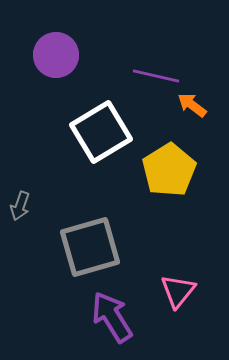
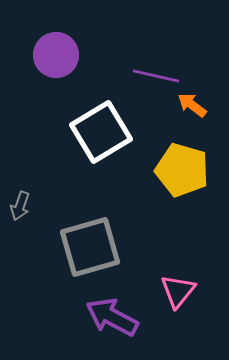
yellow pentagon: moved 13 px right; rotated 24 degrees counterclockwise
purple arrow: rotated 30 degrees counterclockwise
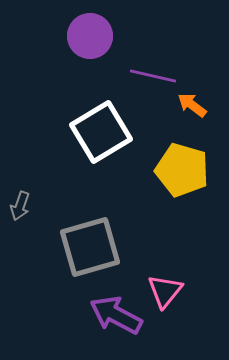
purple circle: moved 34 px right, 19 px up
purple line: moved 3 px left
pink triangle: moved 13 px left
purple arrow: moved 4 px right, 2 px up
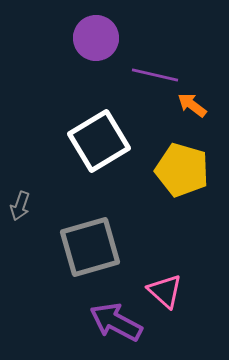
purple circle: moved 6 px right, 2 px down
purple line: moved 2 px right, 1 px up
white square: moved 2 px left, 9 px down
pink triangle: rotated 27 degrees counterclockwise
purple arrow: moved 7 px down
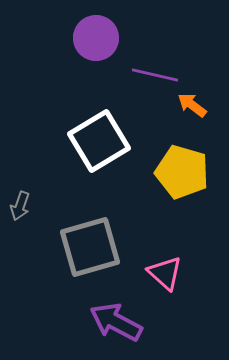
yellow pentagon: moved 2 px down
pink triangle: moved 18 px up
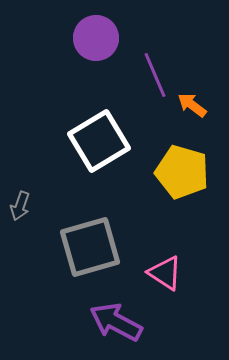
purple line: rotated 54 degrees clockwise
pink triangle: rotated 9 degrees counterclockwise
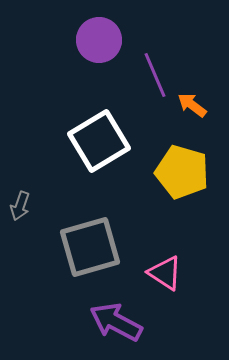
purple circle: moved 3 px right, 2 px down
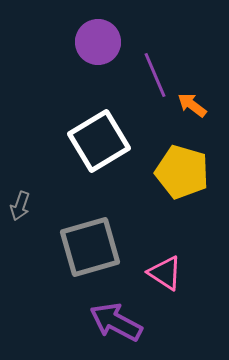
purple circle: moved 1 px left, 2 px down
